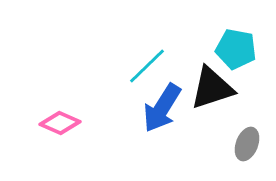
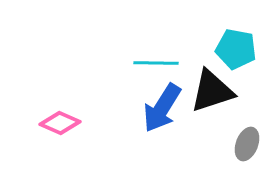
cyan line: moved 9 px right, 3 px up; rotated 45 degrees clockwise
black triangle: moved 3 px down
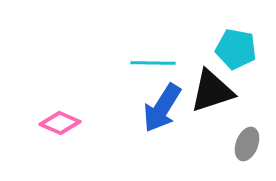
cyan line: moved 3 px left
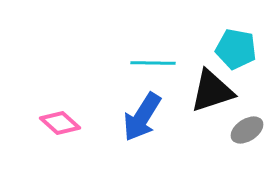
blue arrow: moved 20 px left, 9 px down
pink diamond: rotated 18 degrees clockwise
gray ellipse: moved 14 px up; rotated 36 degrees clockwise
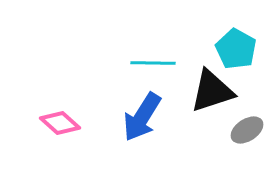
cyan pentagon: rotated 18 degrees clockwise
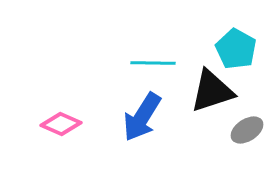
pink diamond: moved 1 px right, 1 px down; rotated 18 degrees counterclockwise
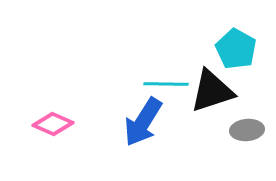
cyan line: moved 13 px right, 21 px down
blue arrow: moved 1 px right, 5 px down
pink diamond: moved 8 px left
gray ellipse: rotated 28 degrees clockwise
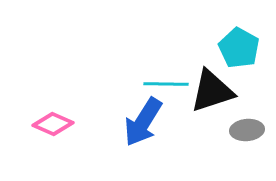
cyan pentagon: moved 3 px right, 1 px up
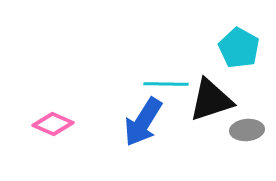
black triangle: moved 1 px left, 9 px down
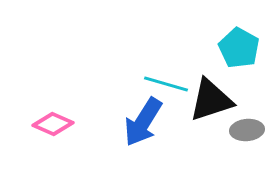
cyan line: rotated 15 degrees clockwise
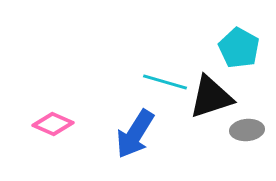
cyan line: moved 1 px left, 2 px up
black triangle: moved 3 px up
blue arrow: moved 8 px left, 12 px down
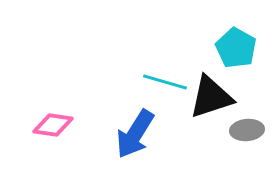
cyan pentagon: moved 3 px left
pink diamond: moved 1 px down; rotated 15 degrees counterclockwise
